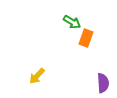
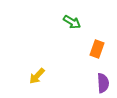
orange rectangle: moved 11 px right, 11 px down
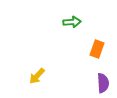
green arrow: rotated 36 degrees counterclockwise
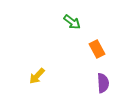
green arrow: rotated 42 degrees clockwise
orange rectangle: rotated 48 degrees counterclockwise
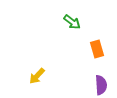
orange rectangle: rotated 12 degrees clockwise
purple semicircle: moved 2 px left, 2 px down
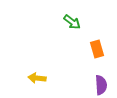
yellow arrow: moved 2 px down; rotated 54 degrees clockwise
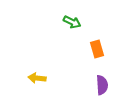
green arrow: rotated 12 degrees counterclockwise
purple semicircle: moved 1 px right
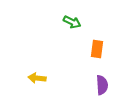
orange rectangle: rotated 24 degrees clockwise
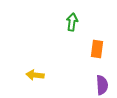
green arrow: rotated 108 degrees counterclockwise
yellow arrow: moved 2 px left, 3 px up
